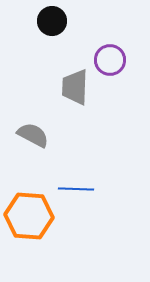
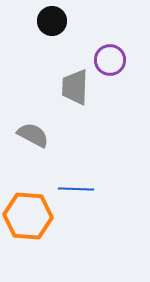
orange hexagon: moved 1 px left
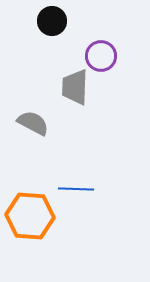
purple circle: moved 9 px left, 4 px up
gray semicircle: moved 12 px up
orange hexagon: moved 2 px right
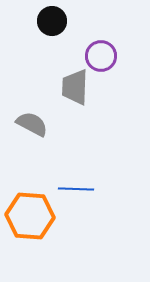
gray semicircle: moved 1 px left, 1 px down
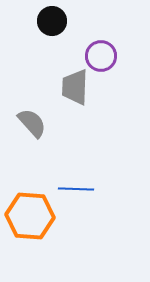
gray semicircle: moved 1 px up; rotated 20 degrees clockwise
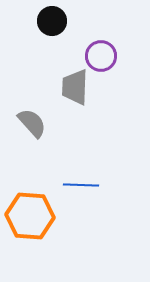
blue line: moved 5 px right, 4 px up
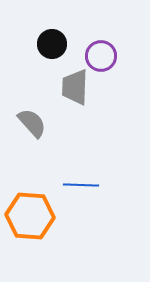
black circle: moved 23 px down
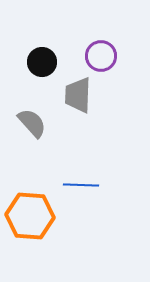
black circle: moved 10 px left, 18 px down
gray trapezoid: moved 3 px right, 8 px down
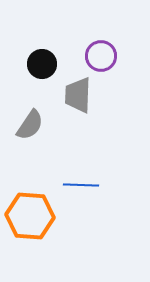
black circle: moved 2 px down
gray semicircle: moved 2 px left, 2 px down; rotated 76 degrees clockwise
